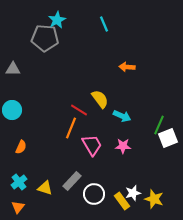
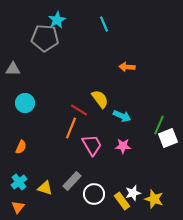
cyan circle: moved 13 px right, 7 px up
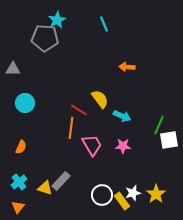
orange line: rotated 15 degrees counterclockwise
white square: moved 1 px right, 2 px down; rotated 12 degrees clockwise
gray rectangle: moved 11 px left
white circle: moved 8 px right, 1 px down
yellow star: moved 2 px right, 5 px up; rotated 18 degrees clockwise
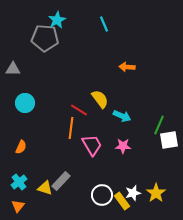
yellow star: moved 1 px up
orange triangle: moved 1 px up
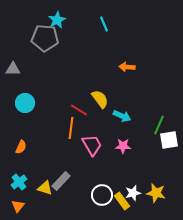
yellow star: rotated 24 degrees counterclockwise
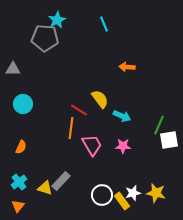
cyan circle: moved 2 px left, 1 px down
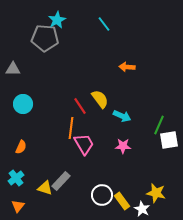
cyan line: rotated 14 degrees counterclockwise
red line: moved 1 px right, 4 px up; rotated 24 degrees clockwise
pink trapezoid: moved 8 px left, 1 px up
cyan cross: moved 3 px left, 4 px up
white star: moved 9 px right, 16 px down; rotated 28 degrees counterclockwise
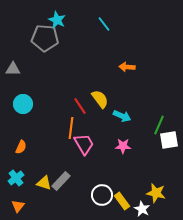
cyan star: rotated 18 degrees counterclockwise
yellow triangle: moved 1 px left, 5 px up
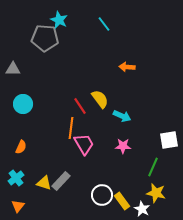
cyan star: moved 2 px right
green line: moved 6 px left, 42 px down
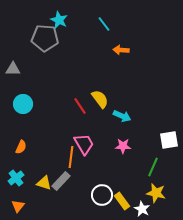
orange arrow: moved 6 px left, 17 px up
orange line: moved 29 px down
